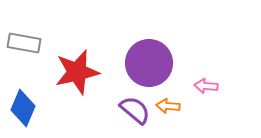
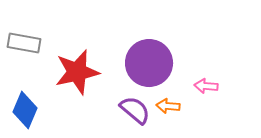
blue diamond: moved 2 px right, 2 px down
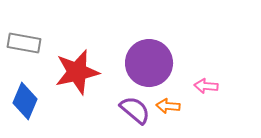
blue diamond: moved 9 px up
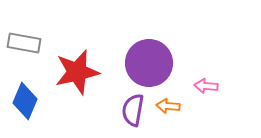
purple semicircle: moved 2 px left; rotated 120 degrees counterclockwise
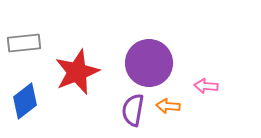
gray rectangle: rotated 16 degrees counterclockwise
red star: rotated 9 degrees counterclockwise
blue diamond: rotated 30 degrees clockwise
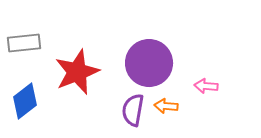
orange arrow: moved 2 px left
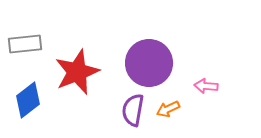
gray rectangle: moved 1 px right, 1 px down
blue diamond: moved 3 px right, 1 px up
orange arrow: moved 2 px right, 3 px down; rotated 30 degrees counterclockwise
